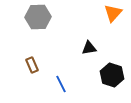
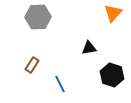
brown rectangle: rotated 56 degrees clockwise
blue line: moved 1 px left
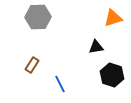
orange triangle: moved 5 px down; rotated 30 degrees clockwise
black triangle: moved 7 px right, 1 px up
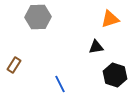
orange triangle: moved 3 px left, 1 px down
brown rectangle: moved 18 px left
black hexagon: moved 3 px right
